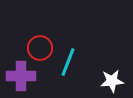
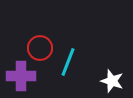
white star: rotated 25 degrees clockwise
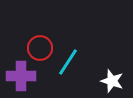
cyan line: rotated 12 degrees clockwise
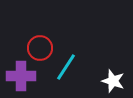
cyan line: moved 2 px left, 5 px down
white star: moved 1 px right
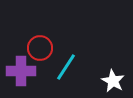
purple cross: moved 5 px up
white star: rotated 10 degrees clockwise
